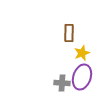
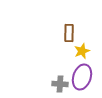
yellow star: moved 2 px up
gray cross: moved 2 px left, 1 px down
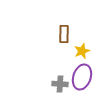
brown rectangle: moved 5 px left, 1 px down
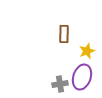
yellow star: moved 5 px right
gray cross: rotated 14 degrees counterclockwise
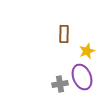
purple ellipse: rotated 40 degrees counterclockwise
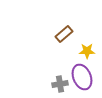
brown rectangle: rotated 48 degrees clockwise
yellow star: rotated 21 degrees clockwise
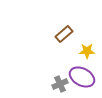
purple ellipse: rotated 40 degrees counterclockwise
gray cross: rotated 14 degrees counterclockwise
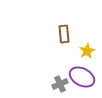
brown rectangle: rotated 54 degrees counterclockwise
yellow star: rotated 28 degrees counterclockwise
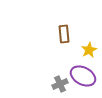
yellow star: moved 2 px right, 1 px up
purple ellipse: moved 1 px right, 1 px up
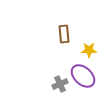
yellow star: rotated 28 degrees clockwise
purple ellipse: rotated 15 degrees clockwise
